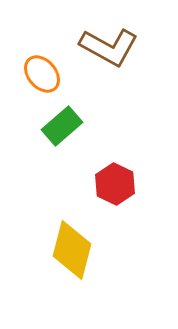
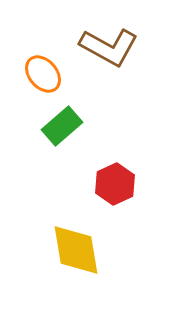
orange ellipse: moved 1 px right
red hexagon: rotated 9 degrees clockwise
yellow diamond: moved 4 px right; rotated 24 degrees counterclockwise
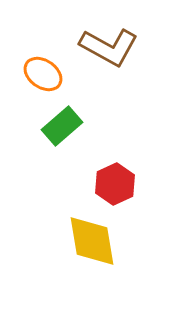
orange ellipse: rotated 15 degrees counterclockwise
yellow diamond: moved 16 px right, 9 px up
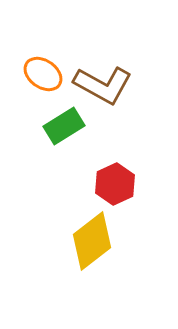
brown L-shape: moved 6 px left, 38 px down
green rectangle: moved 2 px right; rotated 9 degrees clockwise
yellow diamond: rotated 62 degrees clockwise
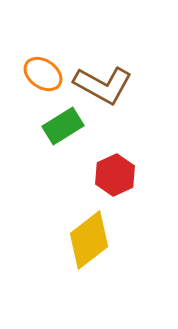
green rectangle: moved 1 px left
red hexagon: moved 9 px up
yellow diamond: moved 3 px left, 1 px up
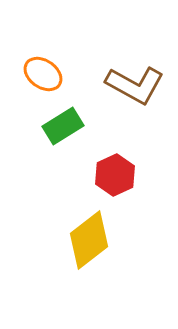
brown L-shape: moved 32 px right
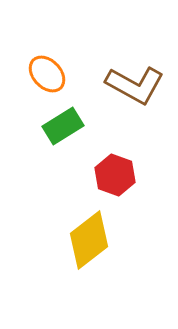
orange ellipse: moved 4 px right; rotated 12 degrees clockwise
red hexagon: rotated 15 degrees counterclockwise
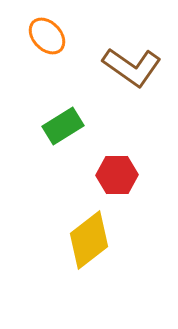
orange ellipse: moved 38 px up
brown L-shape: moved 3 px left, 18 px up; rotated 6 degrees clockwise
red hexagon: moved 2 px right; rotated 21 degrees counterclockwise
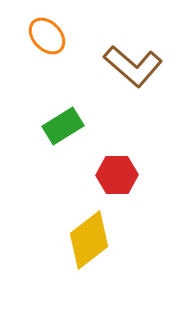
brown L-shape: moved 1 px right, 1 px up; rotated 6 degrees clockwise
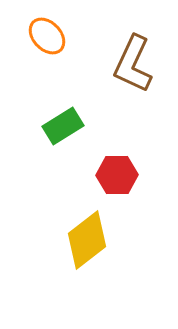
brown L-shape: moved 2 px up; rotated 74 degrees clockwise
yellow diamond: moved 2 px left
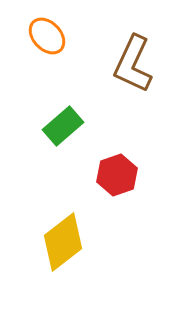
green rectangle: rotated 9 degrees counterclockwise
red hexagon: rotated 18 degrees counterclockwise
yellow diamond: moved 24 px left, 2 px down
